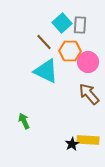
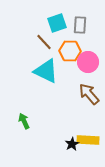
cyan square: moved 5 px left; rotated 24 degrees clockwise
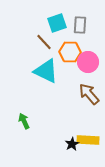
orange hexagon: moved 1 px down
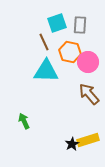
brown line: rotated 18 degrees clockwise
orange hexagon: rotated 10 degrees clockwise
cyan triangle: rotated 24 degrees counterclockwise
yellow rectangle: rotated 20 degrees counterclockwise
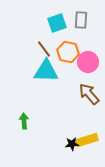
gray rectangle: moved 1 px right, 5 px up
brown line: moved 7 px down; rotated 12 degrees counterclockwise
orange hexagon: moved 2 px left
green arrow: rotated 21 degrees clockwise
yellow rectangle: moved 1 px left
black star: rotated 24 degrees clockwise
